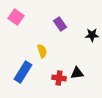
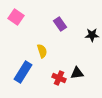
red cross: rotated 16 degrees clockwise
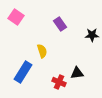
red cross: moved 4 px down
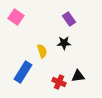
purple rectangle: moved 9 px right, 5 px up
black star: moved 28 px left, 8 px down
black triangle: moved 1 px right, 3 px down
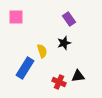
pink square: rotated 35 degrees counterclockwise
black star: rotated 16 degrees counterclockwise
blue rectangle: moved 2 px right, 4 px up
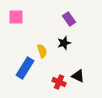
black triangle: rotated 32 degrees clockwise
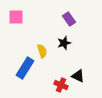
red cross: moved 2 px right, 3 px down
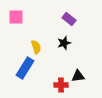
purple rectangle: rotated 16 degrees counterclockwise
yellow semicircle: moved 6 px left, 4 px up
black triangle: rotated 32 degrees counterclockwise
red cross: rotated 24 degrees counterclockwise
